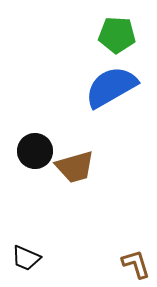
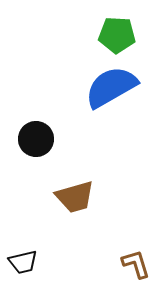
black circle: moved 1 px right, 12 px up
brown trapezoid: moved 30 px down
black trapezoid: moved 3 px left, 4 px down; rotated 36 degrees counterclockwise
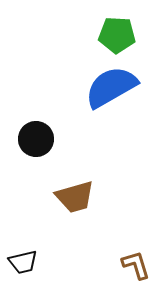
brown L-shape: moved 1 px down
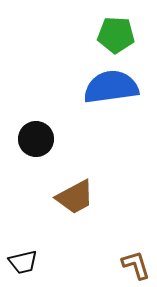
green pentagon: moved 1 px left
blue semicircle: rotated 22 degrees clockwise
brown trapezoid: rotated 12 degrees counterclockwise
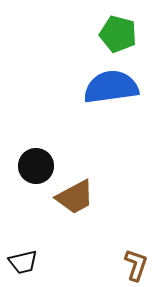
green pentagon: moved 2 px right, 1 px up; rotated 12 degrees clockwise
black circle: moved 27 px down
brown L-shape: rotated 36 degrees clockwise
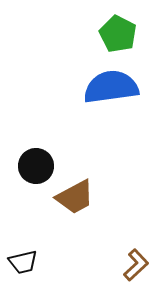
green pentagon: rotated 12 degrees clockwise
brown L-shape: rotated 28 degrees clockwise
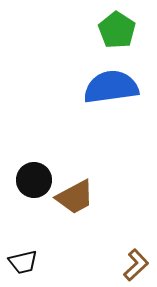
green pentagon: moved 1 px left, 4 px up; rotated 6 degrees clockwise
black circle: moved 2 px left, 14 px down
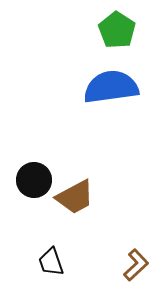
black trapezoid: moved 28 px right; rotated 84 degrees clockwise
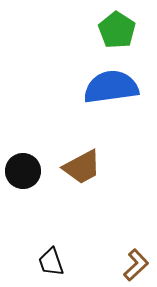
black circle: moved 11 px left, 9 px up
brown trapezoid: moved 7 px right, 30 px up
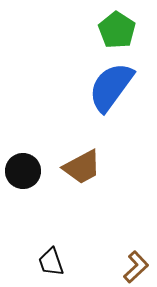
blue semicircle: rotated 46 degrees counterclockwise
brown L-shape: moved 2 px down
